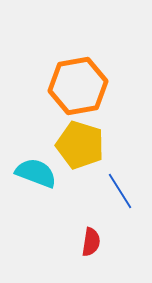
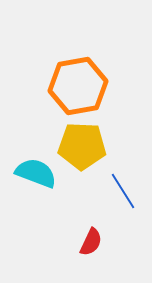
yellow pentagon: moved 2 px right, 1 px down; rotated 15 degrees counterclockwise
blue line: moved 3 px right
red semicircle: rotated 16 degrees clockwise
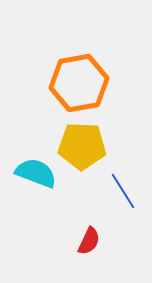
orange hexagon: moved 1 px right, 3 px up
red semicircle: moved 2 px left, 1 px up
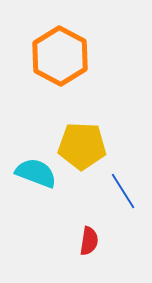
orange hexagon: moved 19 px left, 27 px up; rotated 22 degrees counterclockwise
red semicircle: rotated 16 degrees counterclockwise
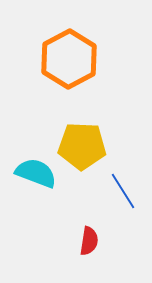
orange hexagon: moved 9 px right, 3 px down; rotated 4 degrees clockwise
